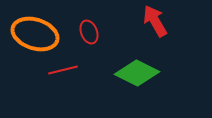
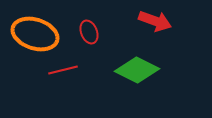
red arrow: rotated 140 degrees clockwise
green diamond: moved 3 px up
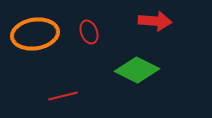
red arrow: rotated 16 degrees counterclockwise
orange ellipse: rotated 27 degrees counterclockwise
red line: moved 26 px down
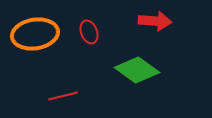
green diamond: rotated 9 degrees clockwise
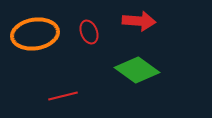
red arrow: moved 16 px left
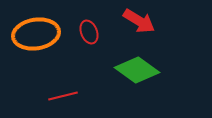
red arrow: rotated 28 degrees clockwise
orange ellipse: moved 1 px right
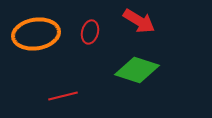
red ellipse: moved 1 px right; rotated 35 degrees clockwise
green diamond: rotated 18 degrees counterclockwise
